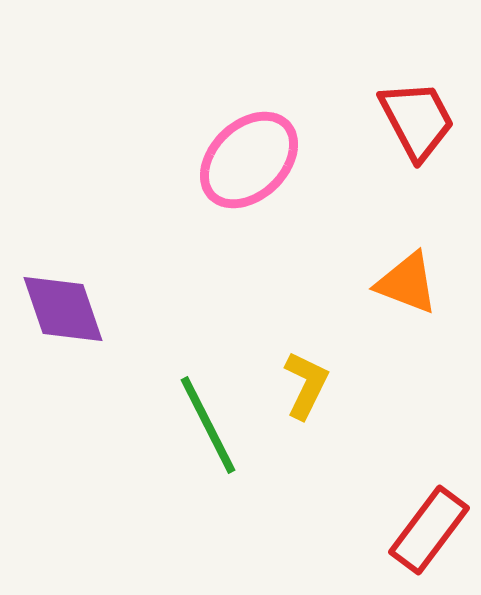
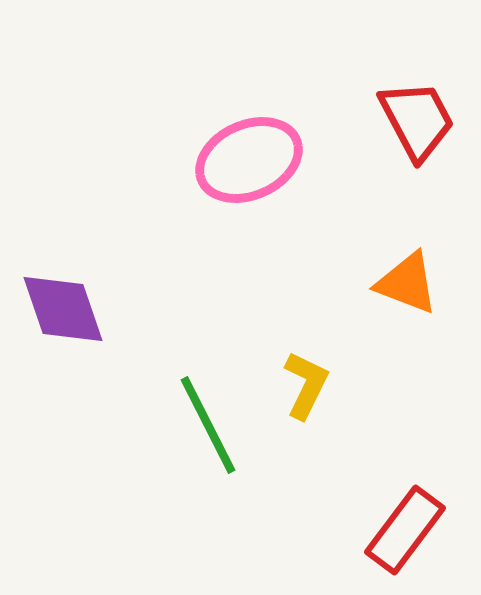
pink ellipse: rotated 20 degrees clockwise
red rectangle: moved 24 px left
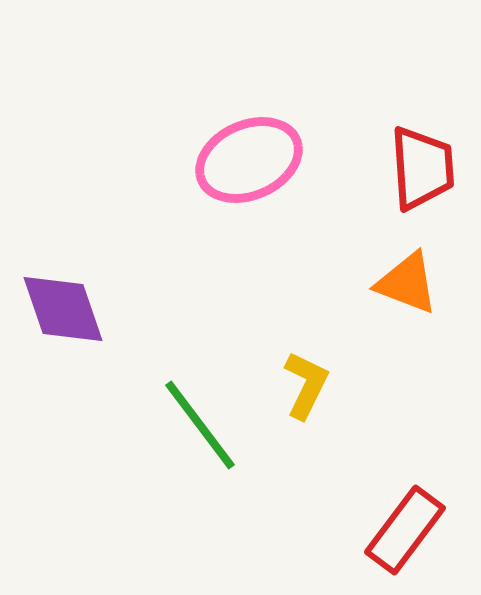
red trapezoid: moved 5 px right, 48 px down; rotated 24 degrees clockwise
green line: moved 8 px left; rotated 10 degrees counterclockwise
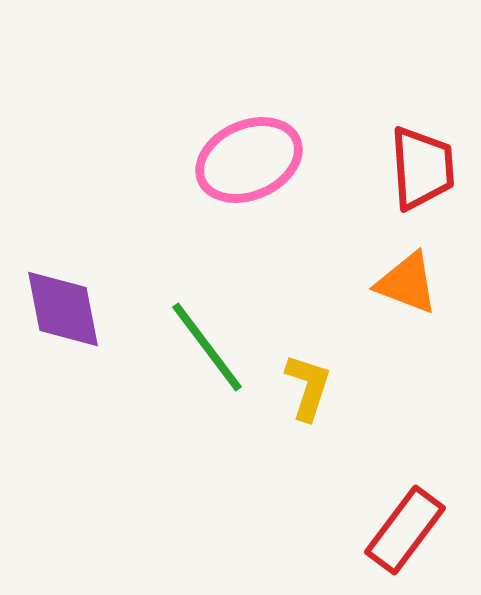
purple diamond: rotated 8 degrees clockwise
yellow L-shape: moved 2 px right, 2 px down; rotated 8 degrees counterclockwise
green line: moved 7 px right, 78 px up
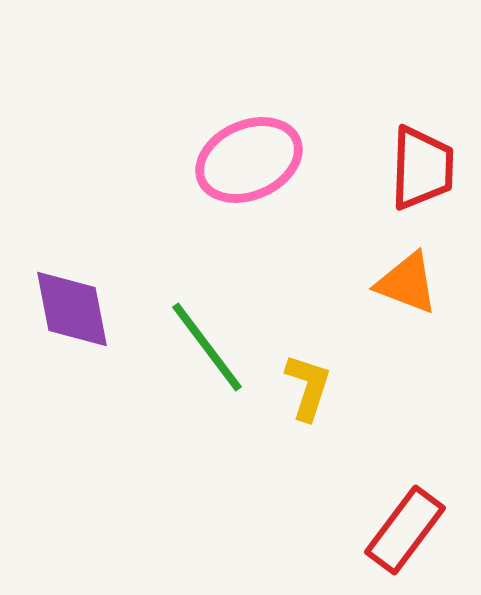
red trapezoid: rotated 6 degrees clockwise
purple diamond: moved 9 px right
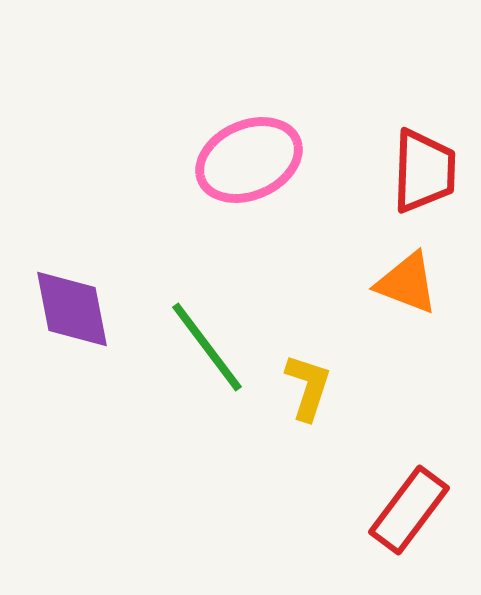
red trapezoid: moved 2 px right, 3 px down
red rectangle: moved 4 px right, 20 px up
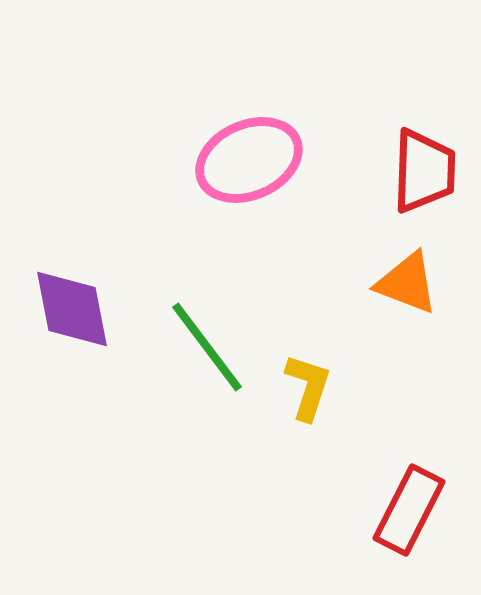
red rectangle: rotated 10 degrees counterclockwise
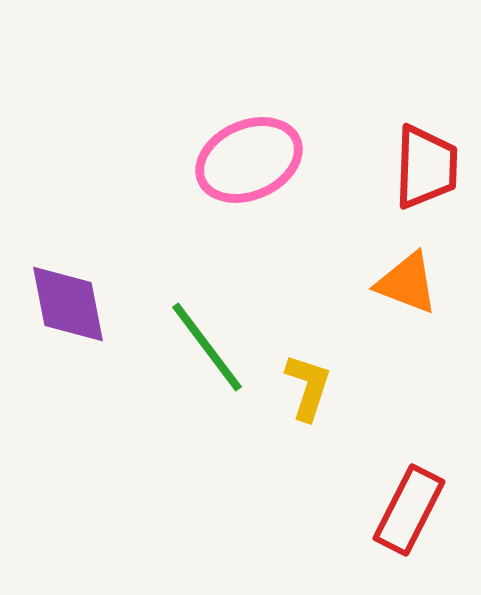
red trapezoid: moved 2 px right, 4 px up
purple diamond: moved 4 px left, 5 px up
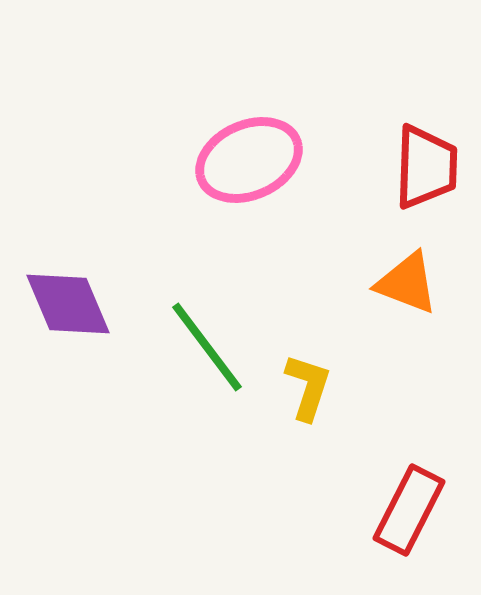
purple diamond: rotated 12 degrees counterclockwise
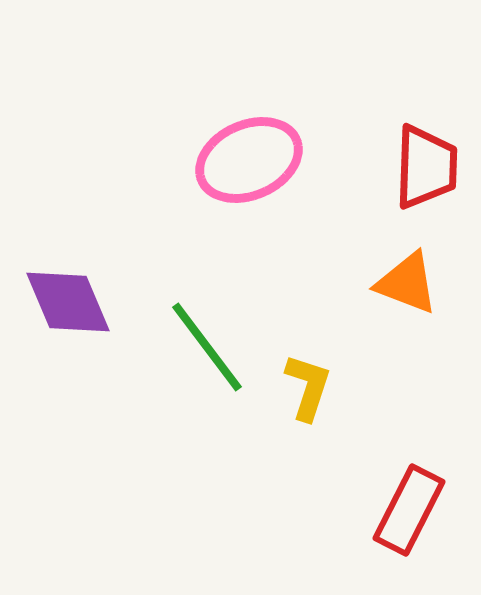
purple diamond: moved 2 px up
